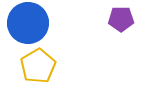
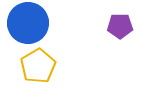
purple pentagon: moved 1 px left, 7 px down
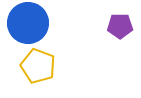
yellow pentagon: rotated 20 degrees counterclockwise
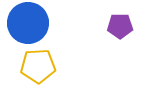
yellow pentagon: rotated 24 degrees counterclockwise
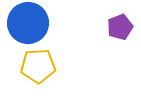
purple pentagon: moved 1 px down; rotated 20 degrees counterclockwise
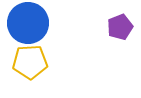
yellow pentagon: moved 8 px left, 4 px up
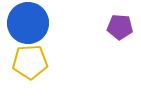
purple pentagon: rotated 25 degrees clockwise
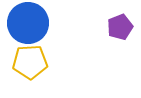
purple pentagon: rotated 25 degrees counterclockwise
